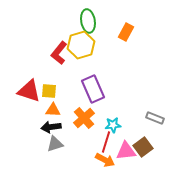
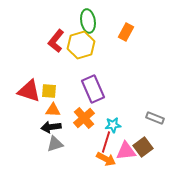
red L-shape: moved 3 px left, 12 px up
orange arrow: moved 1 px right, 1 px up
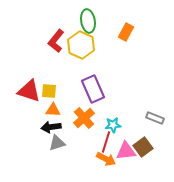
yellow hexagon: rotated 20 degrees counterclockwise
gray triangle: moved 2 px right, 1 px up
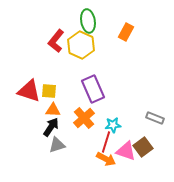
black arrow: rotated 132 degrees clockwise
gray triangle: moved 2 px down
pink triangle: rotated 25 degrees clockwise
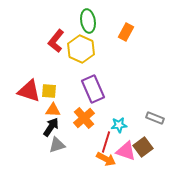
yellow hexagon: moved 4 px down
cyan star: moved 6 px right
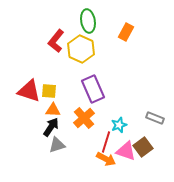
cyan star: rotated 14 degrees counterclockwise
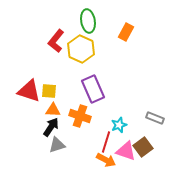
orange cross: moved 4 px left, 2 px up; rotated 30 degrees counterclockwise
orange arrow: moved 1 px down
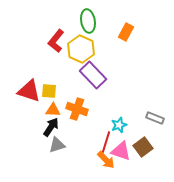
purple rectangle: moved 14 px up; rotated 20 degrees counterclockwise
orange cross: moved 3 px left, 7 px up
pink triangle: moved 5 px left
orange arrow: rotated 18 degrees clockwise
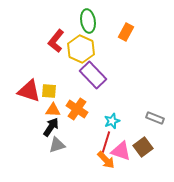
orange cross: rotated 15 degrees clockwise
cyan star: moved 7 px left, 4 px up
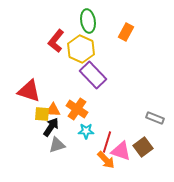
yellow square: moved 7 px left, 23 px down
cyan star: moved 26 px left, 10 px down; rotated 21 degrees clockwise
red line: moved 1 px right
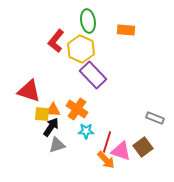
orange rectangle: moved 2 px up; rotated 66 degrees clockwise
